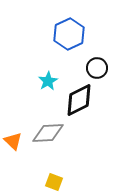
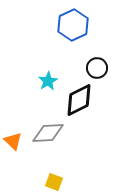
blue hexagon: moved 4 px right, 9 px up
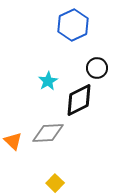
yellow square: moved 1 px right, 1 px down; rotated 24 degrees clockwise
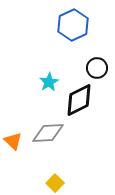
cyan star: moved 1 px right, 1 px down
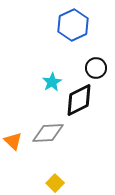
black circle: moved 1 px left
cyan star: moved 3 px right
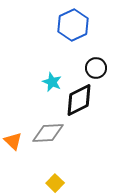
cyan star: rotated 18 degrees counterclockwise
